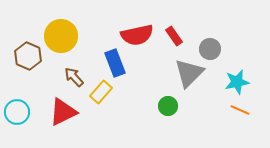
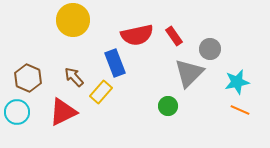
yellow circle: moved 12 px right, 16 px up
brown hexagon: moved 22 px down
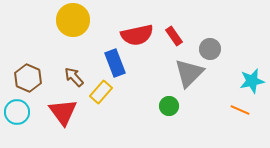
cyan star: moved 15 px right, 1 px up
green circle: moved 1 px right
red triangle: rotated 40 degrees counterclockwise
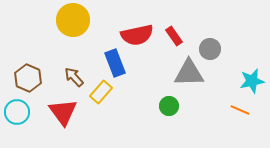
gray triangle: rotated 44 degrees clockwise
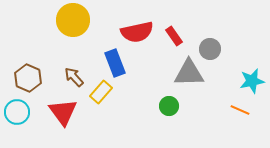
red semicircle: moved 3 px up
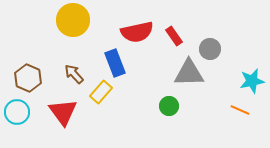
brown arrow: moved 3 px up
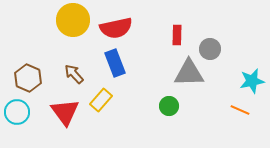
red semicircle: moved 21 px left, 4 px up
red rectangle: moved 3 px right, 1 px up; rotated 36 degrees clockwise
yellow rectangle: moved 8 px down
red triangle: moved 2 px right
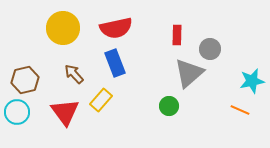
yellow circle: moved 10 px left, 8 px down
gray triangle: rotated 40 degrees counterclockwise
brown hexagon: moved 3 px left, 2 px down; rotated 24 degrees clockwise
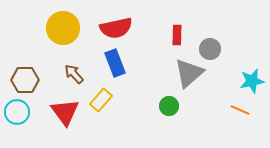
brown hexagon: rotated 12 degrees clockwise
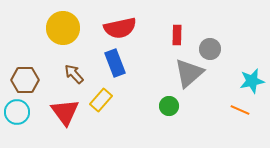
red semicircle: moved 4 px right
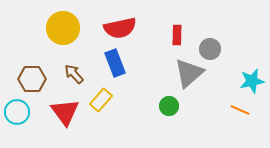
brown hexagon: moved 7 px right, 1 px up
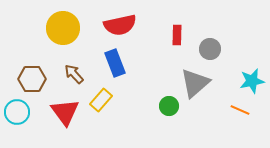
red semicircle: moved 3 px up
gray triangle: moved 6 px right, 10 px down
